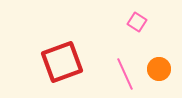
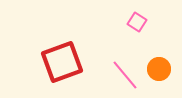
pink line: moved 1 px down; rotated 16 degrees counterclockwise
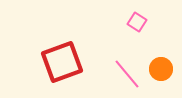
orange circle: moved 2 px right
pink line: moved 2 px right, 1 px up
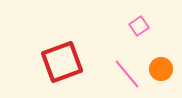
pink square: moved 2 px right, 4 px down; rotated 24 degrees clockwise
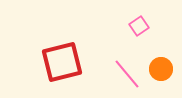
red square: rotated 6 degrees clockwise
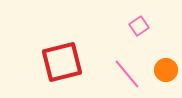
orange circle: moved 5 px right, 1 px down
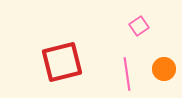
orange circle: moved 2 px left, 1 px up
pink line: rotated 32 degrees clockwise
